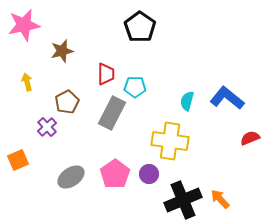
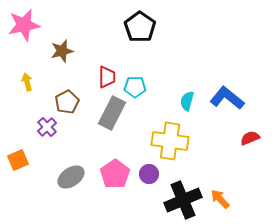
red trapezoid: moved 1 px right, 3 px down
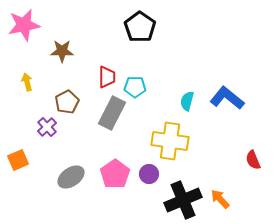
brown star: rotated 15 degrees clockwise
red semicircle: moved 3 px right, 22 px down; rotated 90 degrees counterclockwise
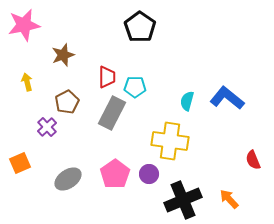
brown star: moved 1 px right, 4 px down; rotated 20 degrees counterclockwise
orange square: moved 2 px right, 3 px down
gray ellipse: moved 3 px left, 2 px down
orange arrow: moved 9 px right
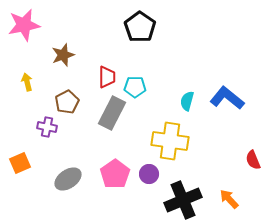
purple cross: rotated 36 degrees counterclockwise
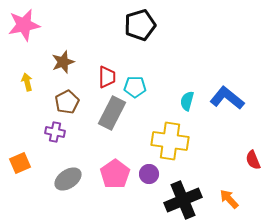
black pentagon: moved 2 px up; rotated 20 degrees clockwise
brown star: moved 7 px down
purple cross: moved 8 px right, 5 px down
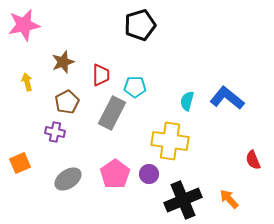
red trapezoid: moved 6 px left, 2 px up
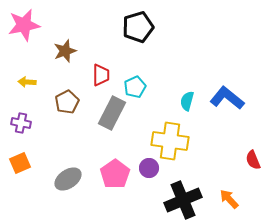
black pentagon: moved 2 px left, 2 px down
brown star: moved 2 px right, 11 px up
yellow arrow: rotated 72 degrees counterclockwise
cyan pentagon: rotated 25 degrees counterclockwise
purple cross: moved 34 px left, 9 px up
purple circle: moved 6 px up
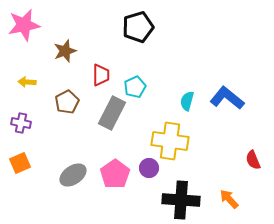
gray ellipse: moved 5 px right, 4 px up
black cross: moved 2 px left; rotated 27 degrees clockwise
